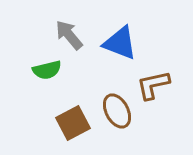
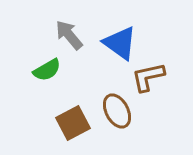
blue triangle: rotated 15 degrees clockwise
green semicircle: rotated 16 degrees counterclockwise
brown L-shape: moved 5 px left, 8 px up
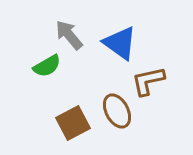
green semicircle: moved 4 px up
brown L-shape: moved 4 px down
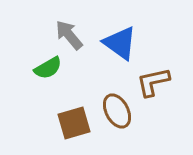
green semicircle: moved 1 px right, 2 px down
brown L-shape: moved 5 px right, 1 px down
brown square: moved 1 px right; rotated 12 degrees clockwise
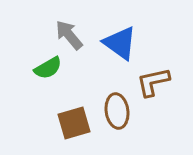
brown ellipse: rotated 20 degrees clockwise
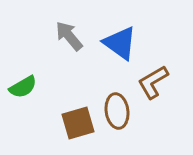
gray arrow: moved 1 px down
green semicircle: moved 25 px left, 19 px down
brown L-shape: rotated 18 degrees counterclockwise
brown square: moved 4 px right
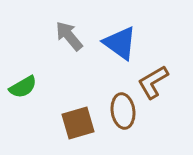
brown ellipse: moved 6 px right
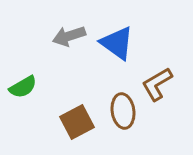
gray arrow: rotated 68 degrees counterclockwise
blue triangle: moved 3 px left
brown L-shape: moved 4 px right, 2 px down
brown square: moved 1 px left, 1 px up; rotated 12 degrees counterclockwise
